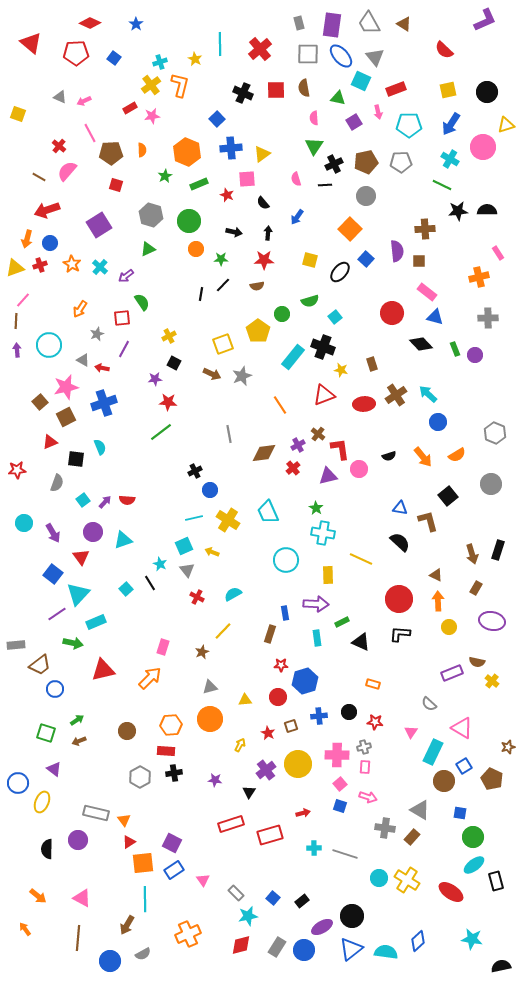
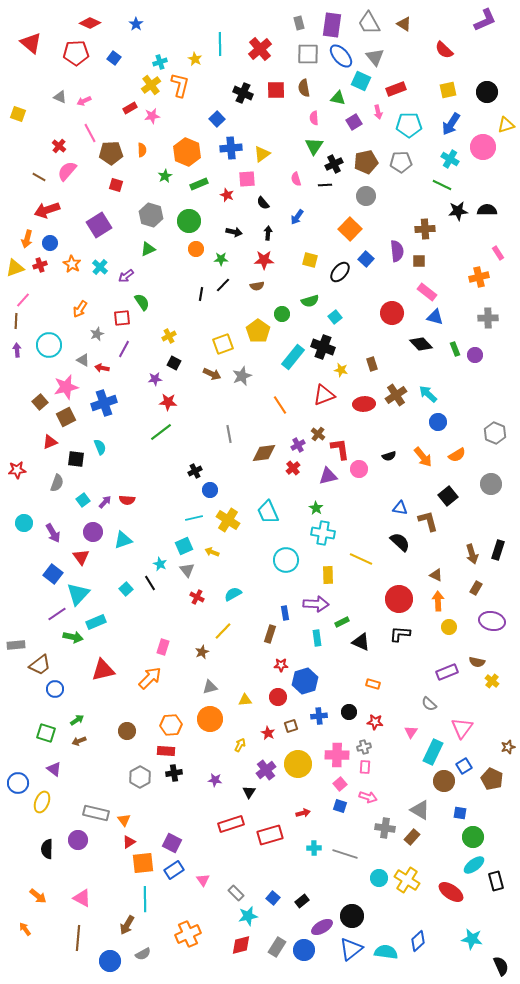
green arrow at (73, 643): moved 6 px up
purple rectangle at (452, 673): moved 5 px left, 1 px up
pink triangle at (462, 728): rotated 35 degrees clockwise
black semicircle at (501, 966): rotated 78 degrees clockwise
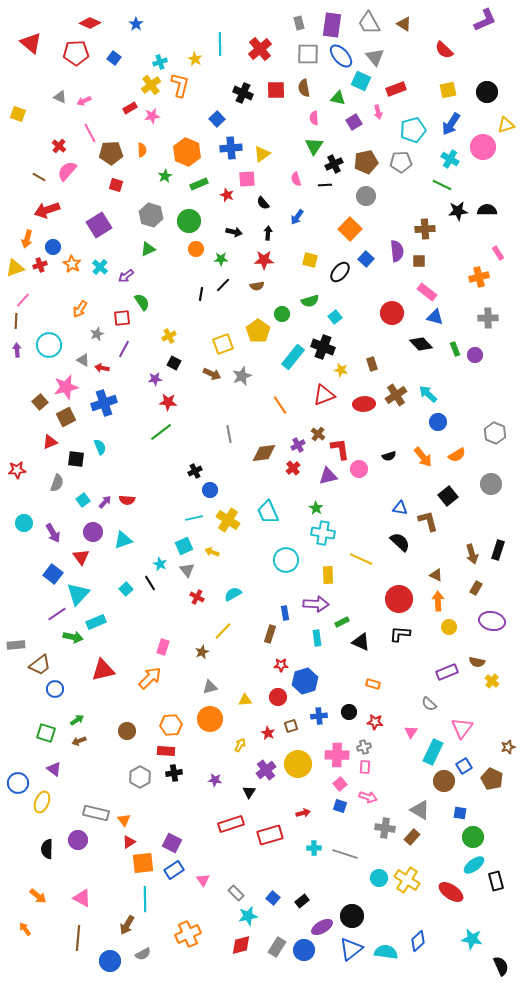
cyan pentagon at (409, 125): moved 4 px right, 5 px down; rotated 15 degrees counterclockwise
blue circle at (50, 243): moved 3 px right, 4 px down
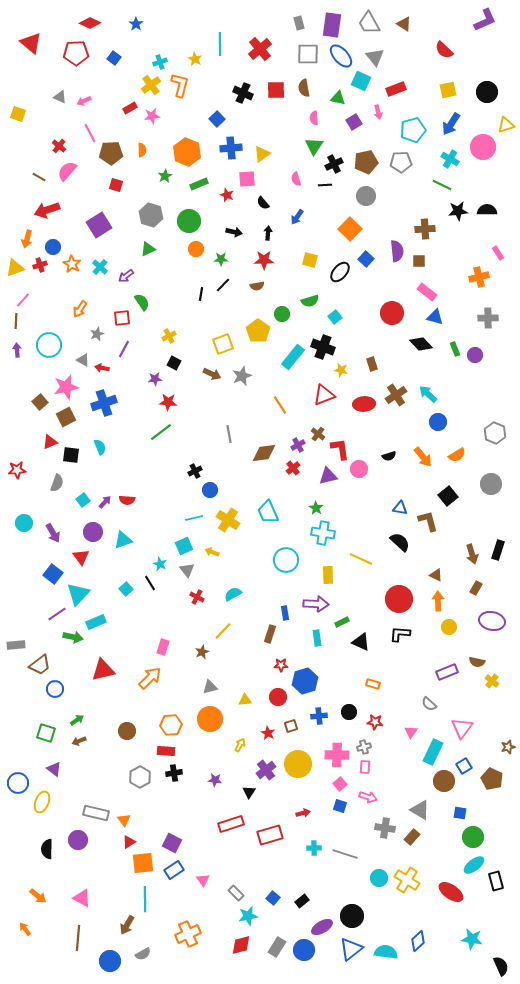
black square at (76, 459): moved 5 px left, 4 px up
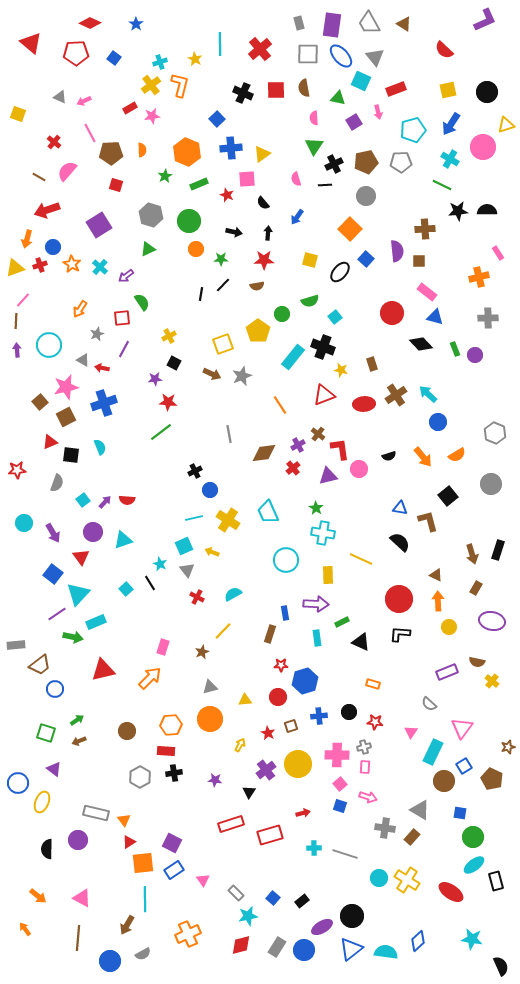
red cross at (59, 146): moved 5 px left, 4 px up
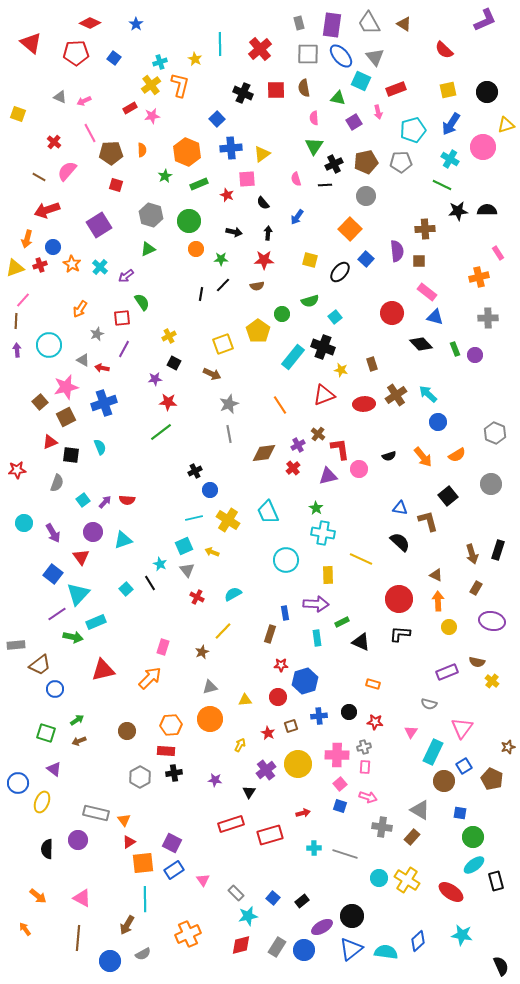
gray star at (242, 376): moved 13 px left, 28 px down
gray semicircle at (429, 704): rotated 28 degrees counterclockwise
gray cross at (385, 828): moved 3 px left, 1 px up
cyan star at (472, 939): moved 10 px left, 4 px up
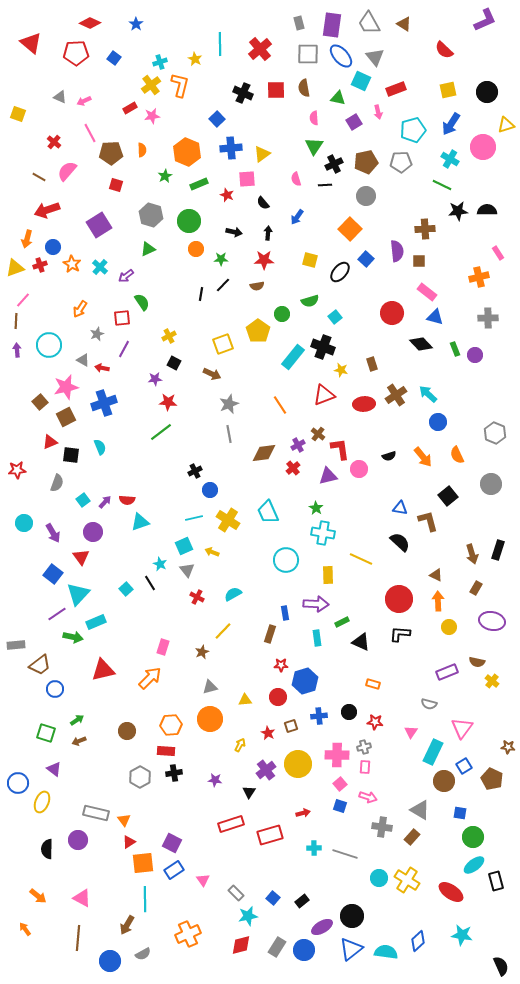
orange semicircle at (457, 455): rotated 96 degrees clockwise
cyan triangle at (123, 540): moved 17 px right, 18 px up
brown star at (508, 747): rotated 24 degrees clockwise
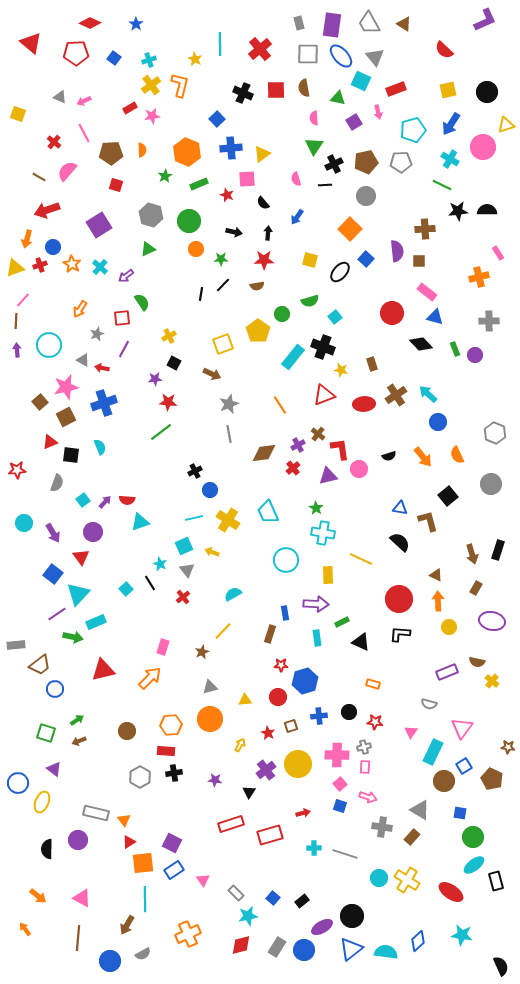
cyan cross at (160, 62): moved 11 px left, 2 px up
pink line at (90, 133): moved 6 px left
gray cross at (488, 318): moved 1 px right, 3 px down
red cross at (197, 597): moved 14 px left; rotated 24 degrees clockwise
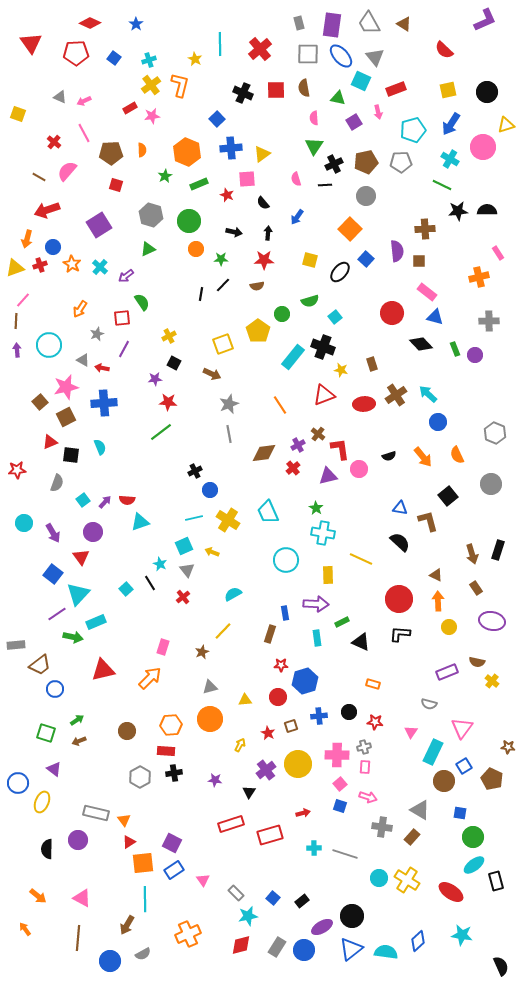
red triangle at (31, 43): rotated 15 degrees clockwise
blue cross at (104, 403): rotated 15 degrees clockwise
brown rectangle at (476, 588): rotated 64 degrees counterclockwise
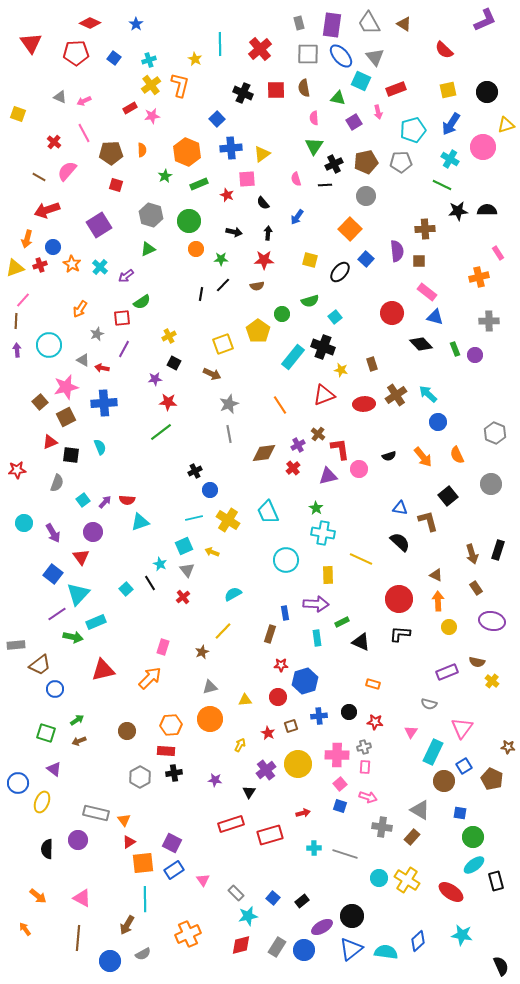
green semicircle at (142, 302): rotated 90 degrees clockwise
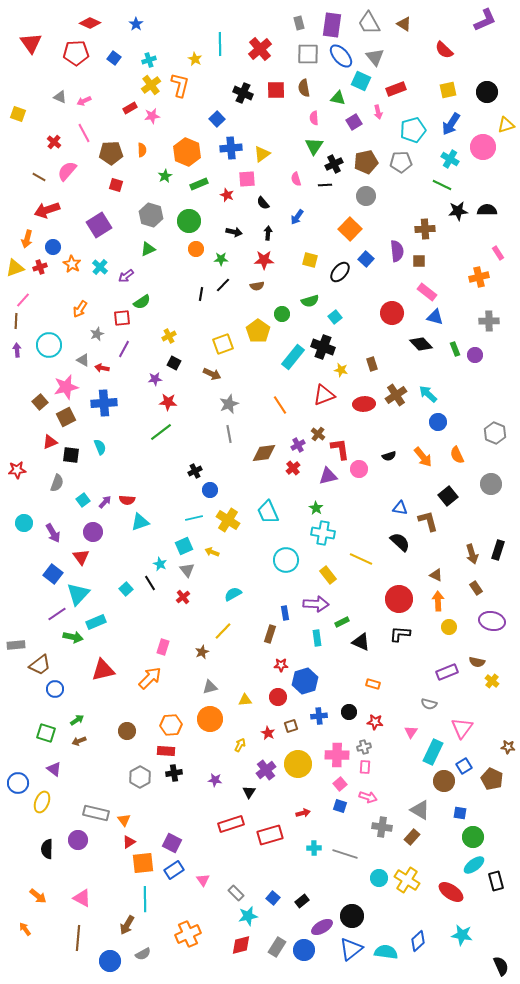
red cross at (40, 265): moved 2 px down
yellow rectangle at (328, 575): rotated 36 degrees counterclockwise
